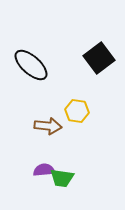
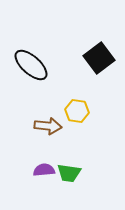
green trapezoid: moved 7 px right, 5 px up
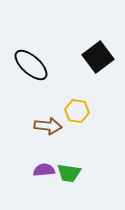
black square: moved 1 px left, 1 px up
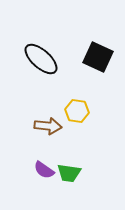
black square: rotated 28 degrees counterclockwise
black ellipse: moved 10 px right, 6 px up
purple semicircle: rotated 140 degrees counterclockwise
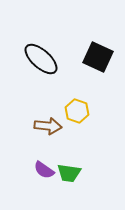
yellow hexagon: rotated 10 degrees clockwise
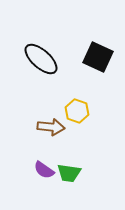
brown arrow: moved 3 px right, 1 px down
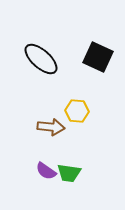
yellow hexagon: rotated 15 degrees counterclockwise
purple semicircle: moved 2 px right, 1 px down
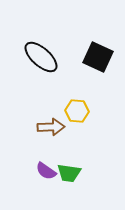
black ellipse: moved 2 px up
brown arrow: rotated 8 degrees counterclockwise
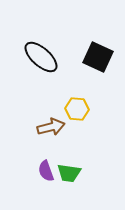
yellow hexagon: moved 2 px up
brown arrow: rotated 12 degrees counterclockwise
purple semicircle: rotated 35 degrees clockwise
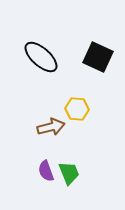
green trapezoid: rotated 120 degrees counterclockwise
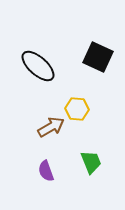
black ellipse: moved 3 px left, 9 px down
brown arrow: rotated 16 degrees counterclockwise
green trapezoid: moved 22 px right, 11 px up
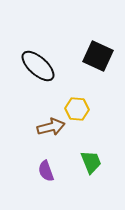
black square: moved 1 px up
brown arrow: rotated 16 degrees clockwise
